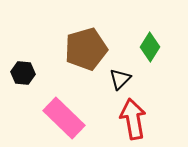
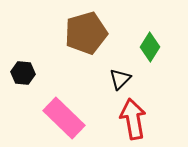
brown pentagon: moved 16 px up
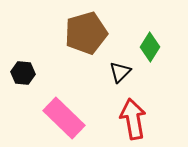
black triangle: moved 7 px up
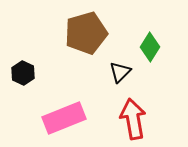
black hexagon: rotated 20 degrees clockwise
pink rectangle: rotated 66 degrees counterclockwise
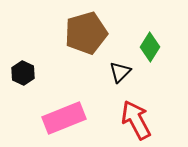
red arrow: moved 3 px right, 1 px down; rotated 18 degrees counterclockwise
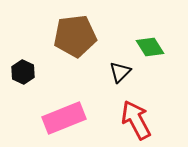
brown pentagon: moved 11 px left, 3 px down; rotated 9 degrees clockwise
green diamond: rotated 64 degrees counterclockwise
black hexagon: moved 1 px up
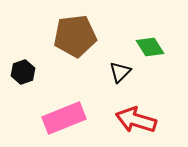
black hexagon: rotated 15 degrees clockwise
red arrow: rotated 45 degrees counterclockwise
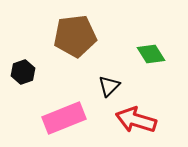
green diamond: moved 1 px right, 7 px down
black triangle: moved 11 px left, 14 px down
